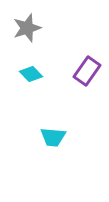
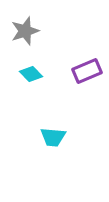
gray star: moved 2 px left, 3 px down
purple rectangle: rotated 32 degrees clockwise
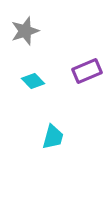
cyan diamond: moved 2 px right, 7 px down
cyan trapezoid: rotated 80 degrees counterclockwise
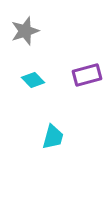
purple rectangle: moved 4 px down; rotated 8 degrees clockwise
cyan diamond: moved 1 px up
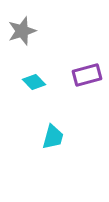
gray star: moved 3 px left
cyan diamond: moved 1 px right, 2 px down
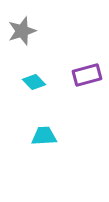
cyan trapezoid: moved 9 px left, 1 px up; rotated 108 degrees counterclockwise
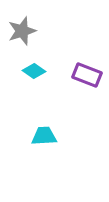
purple rectangle: rotated 36 degrees clockwise
cyan diamond: moved 11 px up; rotated 10 degrees counterclockwise
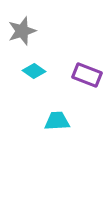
cyan trapezoid: moved 13 px right, 15 px up
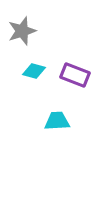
cyan diamond: rotated 20 degrees counterclockwise
purple rectangle: moved 12 px left
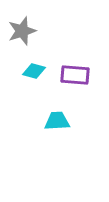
purple rectangle: rotated 16 degrees counterclockwise
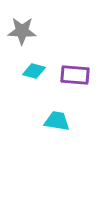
gray star: rotated 20 degrees clockwise
cyan trapezoid: rotated 12 degrees clockwise
